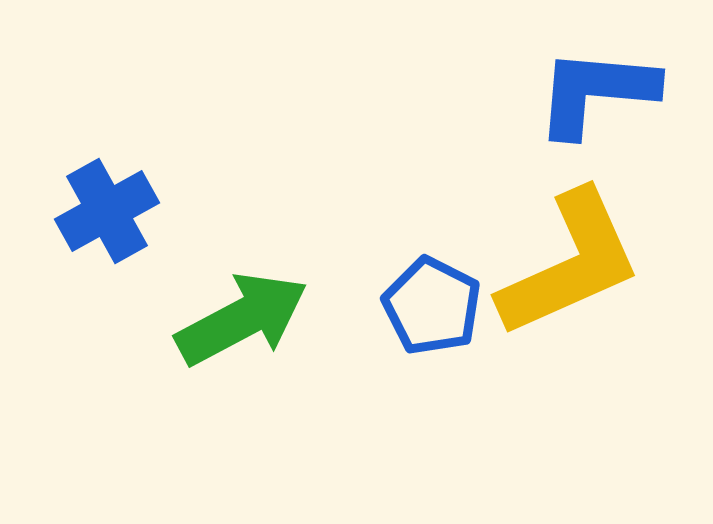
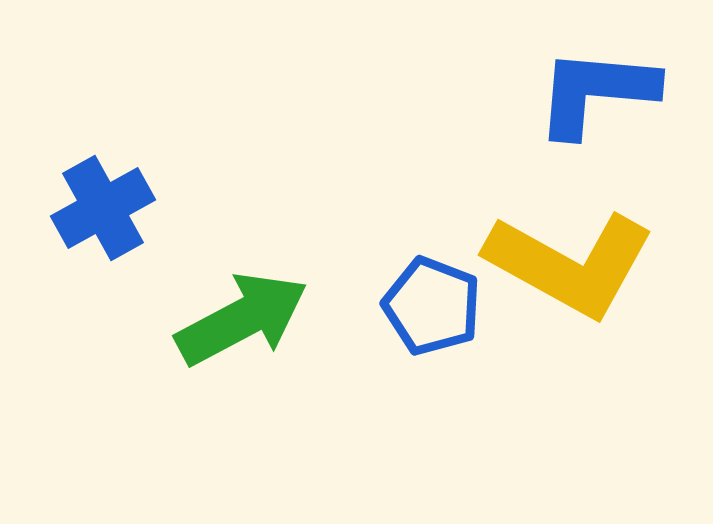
blue cross: moved 4 px left, 3 px up
yellow L-shape: rotated 53 degrees clockwise
blue pentagon: rotated 6 degrees counterclockwise
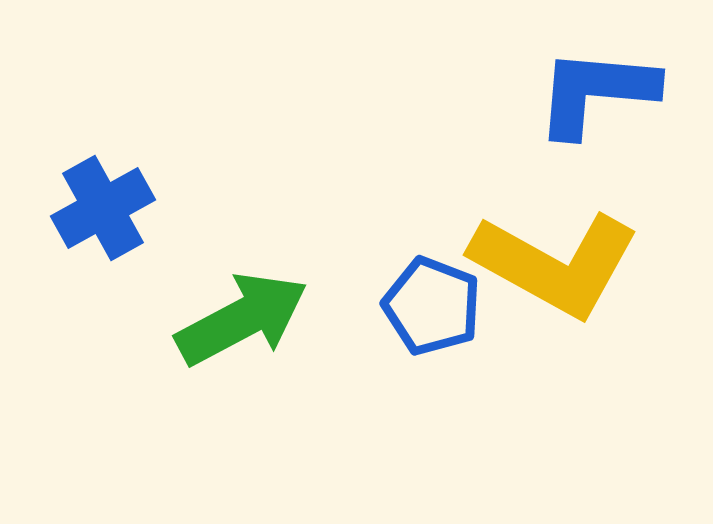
yellow L-shape: moved 15 px left
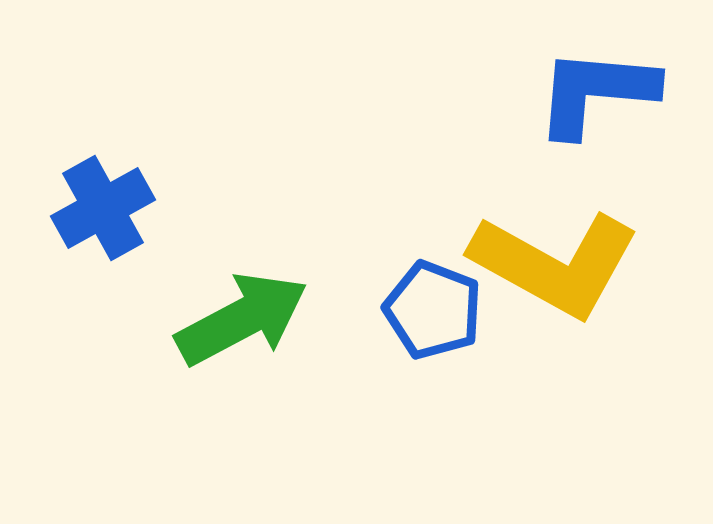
blue pentagon: moved 1 px right, 4 px down
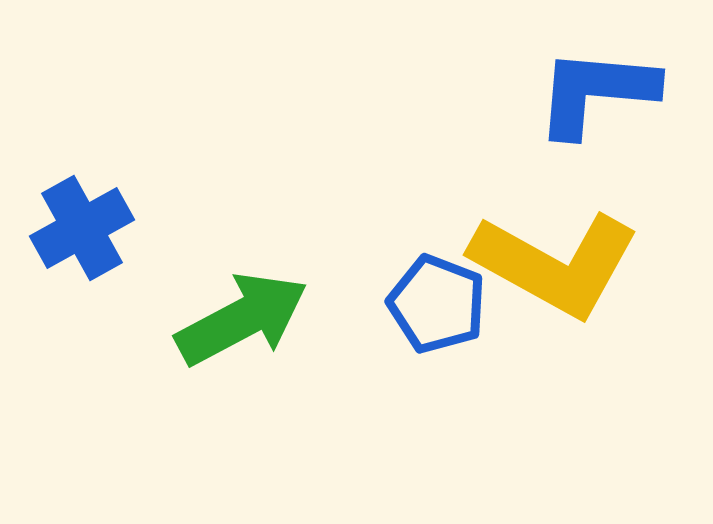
blue cross: moved 21 px left, 20 px down
blue pentagon: moved 4 px right, 6 px up
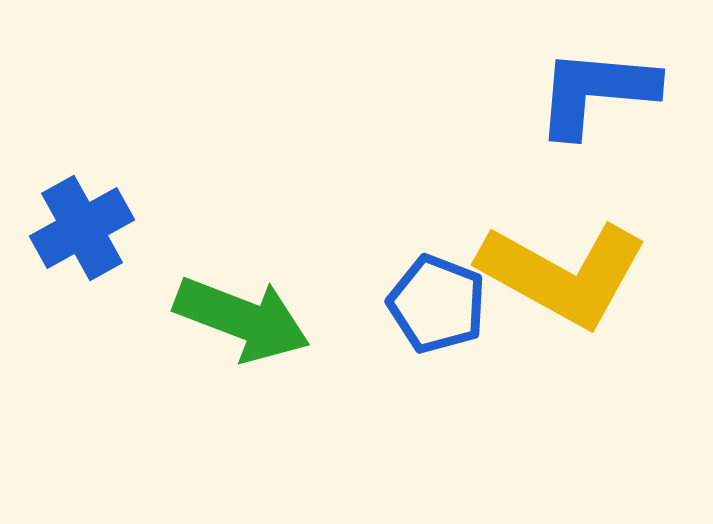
yellow L-shape: moved 8 px right, 10 px down
green arrow: rotated 49 degrees clockwise
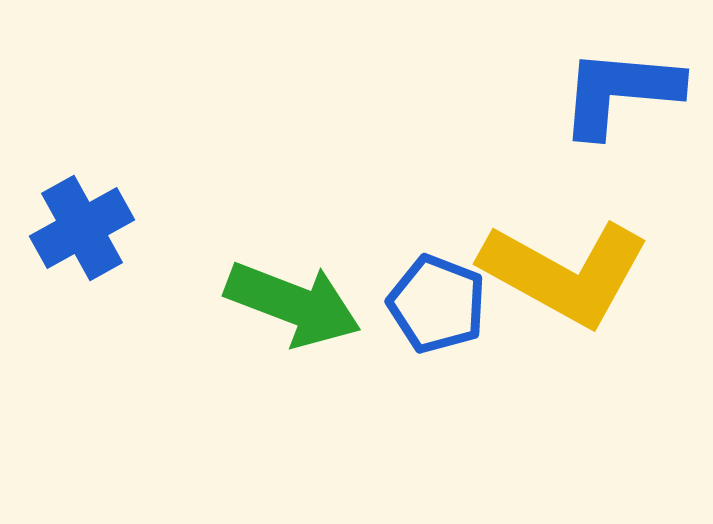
blue L-shape: moved 24 px right
yellow L-shape: moved 2 px right, 1 px up
green arrow: moved 51 px right, 15 px up
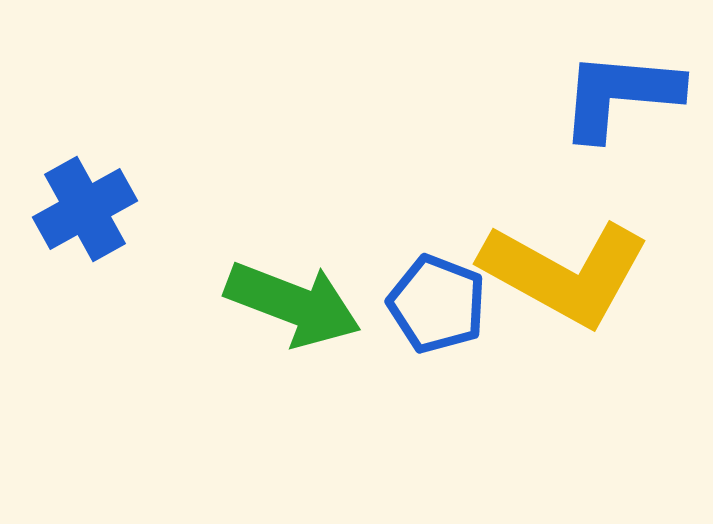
blue L-shape: moved 3 px down
blue cross: moved 3 px right, 19 px up
